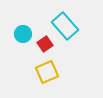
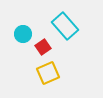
red square: moved 2 px left, 3 px down
yellow square: moved 1 px right, 1 px down
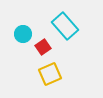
yellow square: moved 2 px right, 1 px down
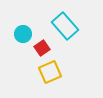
red square: moved 1 px left, 1 px down
yellow square: moved 2 px up
